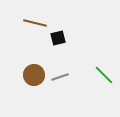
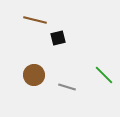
brown line: moved 3 px up
gray line: moved 7 px right, 10 px down; rotated 36 degrees clockwise
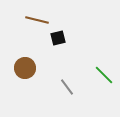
brown line: moved 2 px right
brown circle: moved 9 px left, 7 px up
gray line: rotated 36 degrees clockwise
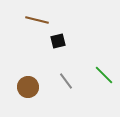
black square: moved 3 px down
brown circle: moved 3 px right, 19 px down
gray line: moved 1 px left, 6 px up
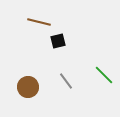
brown line: moved 2 px right, 2 px down
